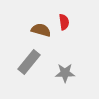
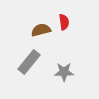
brown semicircle: rotated 30 degrees counterclockwise
gray star: moved 1 px left, 1 px up
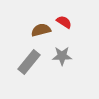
red semicircle: rotated 49 degrees counterclockwise
gray star: moved 2 px left, 16 px up
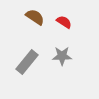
brown semicircle: moved 6 px left, 13 px up; rotated 48 degrees clockwise
gray rectangle: moved 2 px left
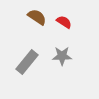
brown semicircle: moved 2 px right
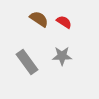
brown semicircle: moved 2 px right, 2 px down
gray rectangle: rotated 75 degrees counterclockwise
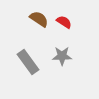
gray rectangle: moved 1 px right
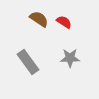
gray star: moved 8 px right, 2 px down
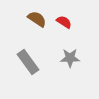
brown semicircle: moved 2 px left
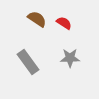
red semicircle: moved 1 px down
